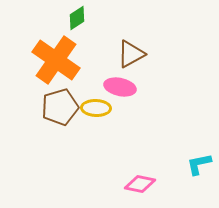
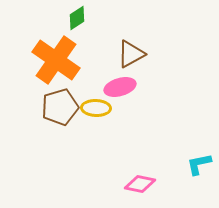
pink ellipse: rotated 28 degrees counterclockwise
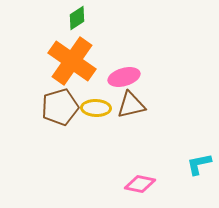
brown triangle: moved 51 px down; rotated 16 degrees clockwise
orange cross: moved 16 px right, 1 px down
pink ellipse: moved 4 px right, 10 px up
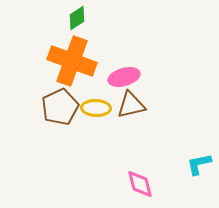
orange cross: rotated 15 degrees counterclockwise
brown pentagon: rotated 9 degrees counterclockwise
pink diamond: rotated 64 degrees clockwise
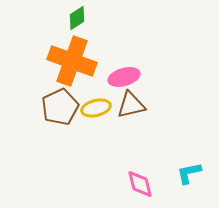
yellow ellipse: rotated 16 degrees counterclockwise
cyan L-shape: moved 10 px left, 9 px down
